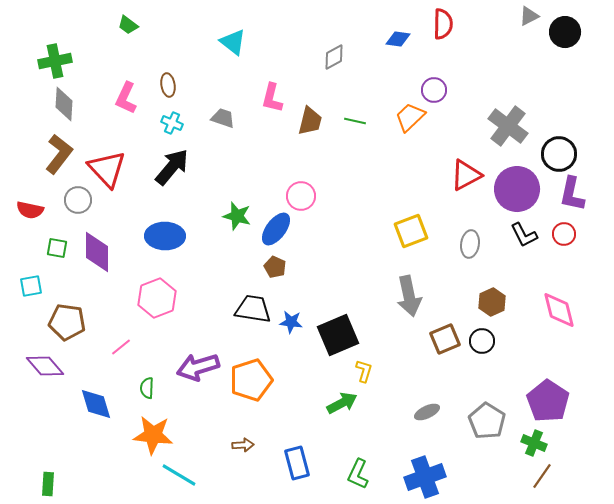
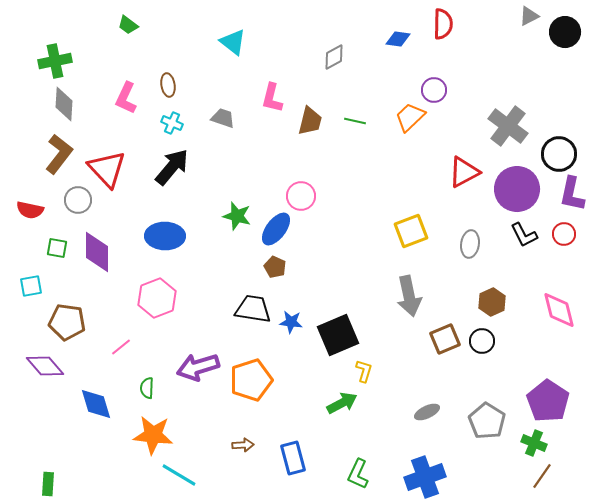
red triangle at (466, 175): moved 2 px left, 3 px up
blue rectangle at (297, 463): moved 4 px left, 5 px up
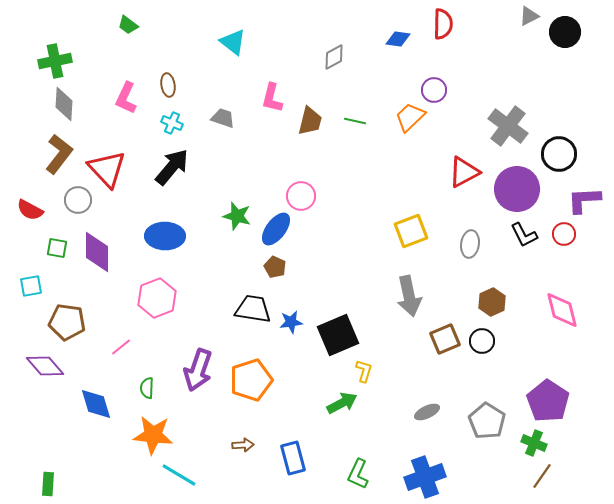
purple L-shape at (572, 194): moved 12 px right, 6 px down; rotated 75 degrees clockwise
red semicircle at (30, 210): rotated 16 degrees clockwise
pink diamond at (559, 310): moved 3 px right
blue star at (291, 322): rotated 15 degrees counterclockwise
purple arrow at (198, 367): moved 3 px down; rotated 54 degrees counterclockwise
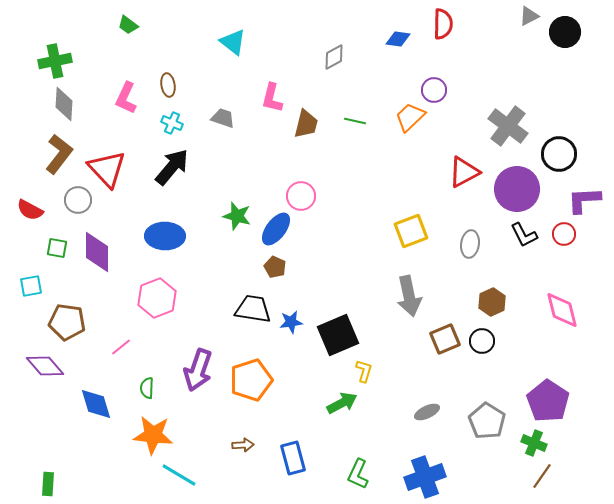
brown trapezoid at (310, 121): moved 4 px left, 3 px down
